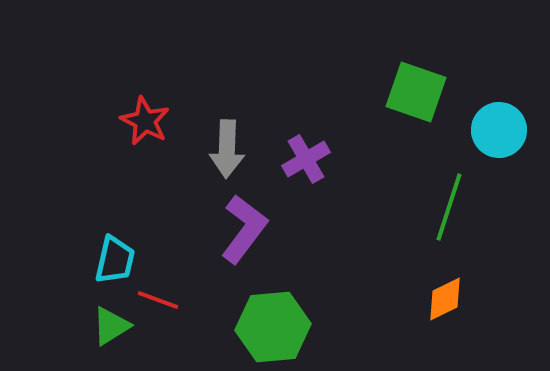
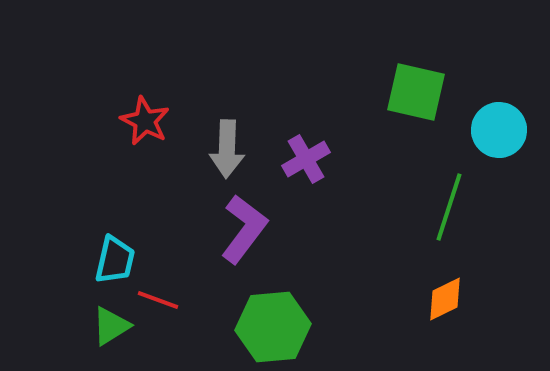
green square: rotated 6 degrees counterclockwise
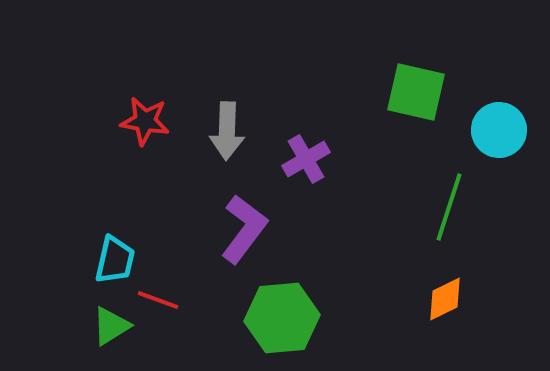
red star: rotated 18 degrees counterclockwise
gray arrow: moved 18 px up
green hexagon: moved 9 px right, 9 px up
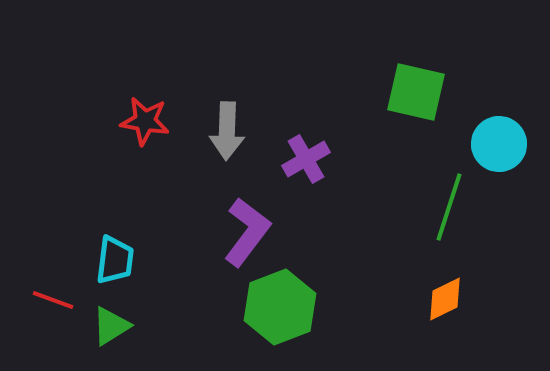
cyan circle: moved 14 px down
purple L-shape: moved 3 px right, 3 px down
cyan trapezoid: rotated 6 degrees counterclockwise
red line: moved 105 px left
green hexagon: moved 2 px left, 11 px up; rotated 16 degrees counterclockwise
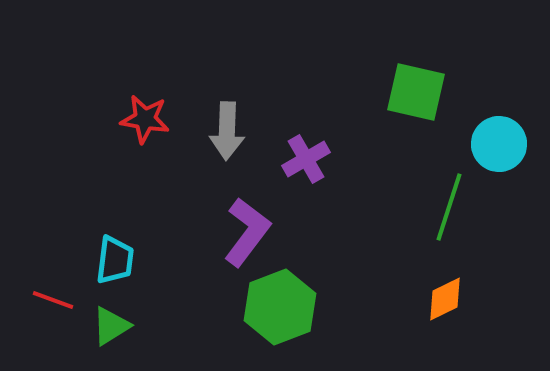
red star: moved 2 px up
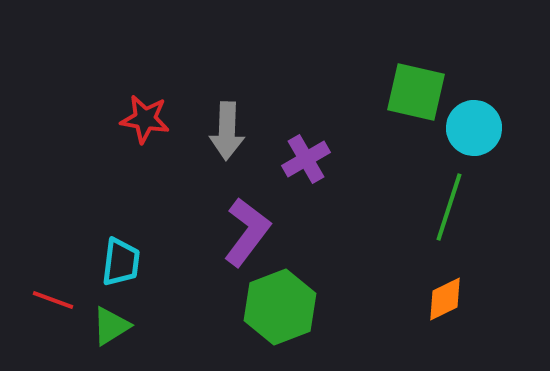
cyan circle: moved 25 px left, 16 px up
cyan trapezoid: moved 6 px right, 2 px down
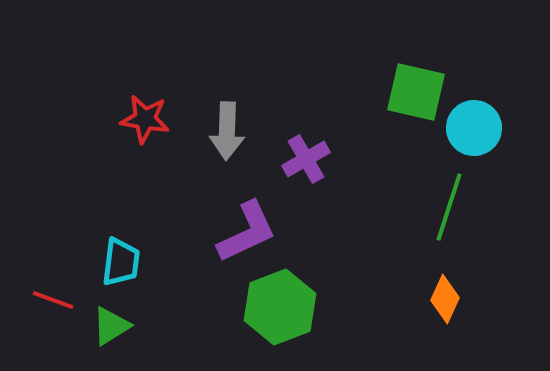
purple L-shape: rotated 28 degrees clockwise
orange diamond: rotated 39 degrees counterclockwise
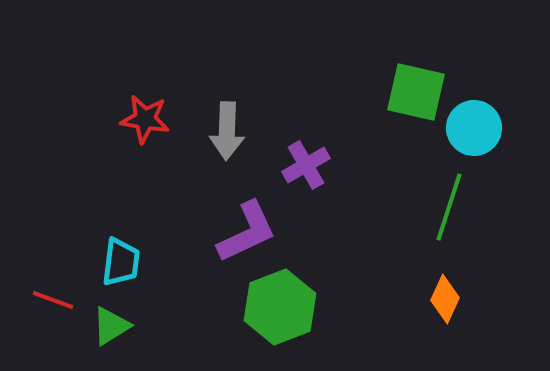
purple cross: moved 6 px down
